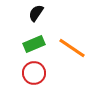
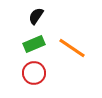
black semicircle: moved 3 px down
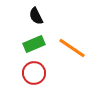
black semicircle: rotated 60 degrees counterclockwise
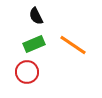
orange line: moved 1 px right, 3 px up
red circle: moved 7 px left, 1 px up
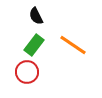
green rectangle: moved 1 px down; rotated 30 degrees counterclockwise
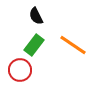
red circle: moved 7 px left, 2 px up
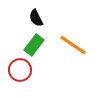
black semicircle: moved 2 px down
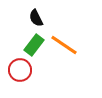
orange line: moved 9 px left
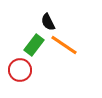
black semicircle: moved 12 px right, 4 px down
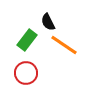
green rectangle: moved 7 px left, 5 px up
red circle: moved 6 px right, 3 px down
